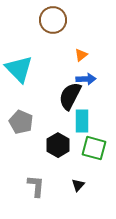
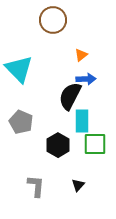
green square: moved 1 px right, 4 px up; rotated 15 degrees counterclockwise
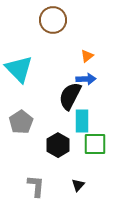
orange triangle: moved 6 px right, 1 px down
gray pentagon: rotated 15 degrees clockwise
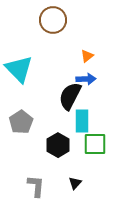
black triangle: moved 3 px left, 2 px up
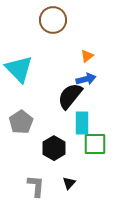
blue arrow: rotated 12 degrees counterclockwise
black semicircle: rotated 12 degrees clockwise
cyan rectangle: moved 2 px down
black hexagon: moved 4 px left, 3 px down
black triangle: moved 6 px left
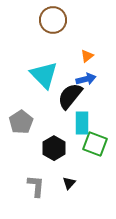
cyan triangle: moved 25 px right, 6 px down
green square: rotated 20 degrees clockwise
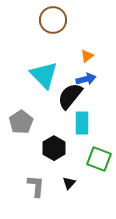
green square: moved 4 px right, 15 px down
